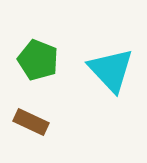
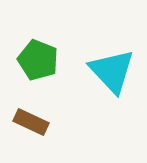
cyan triangle: moved 1 px right, 1 px down
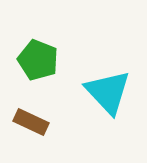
cyan triangle: moved 4 px left, 21 px down
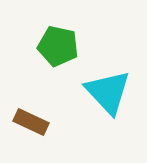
green pentagon: moved 20 px right, 14 px up; rotated 9 degrees counterclockwise
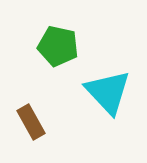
brown rectangle: rotated 36 degrees clockwise
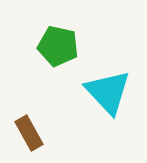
brown rectangle: moved 2 px left, 11 px down
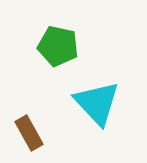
cyan triangle: moved 11 px left, 11 px down
